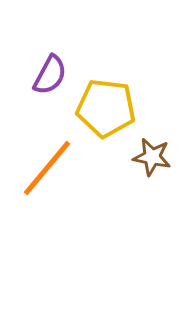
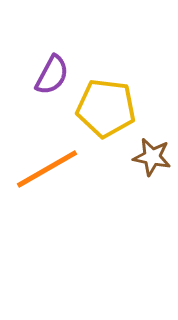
purple semicircle: moved 2 px right
orange line: moved 1 px down; rotated 20 degrees clockwise
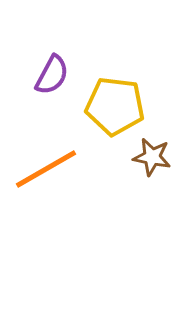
yellow pentagon: moved 9 px right, 2 px up
orange line: moved 1 px left
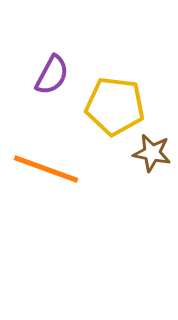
brown star: moved 4 px up
orange line: rotated 50 degrees clockwise
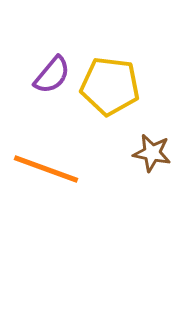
purple semicircle: rotated 12 degrees clockwise
yellow pentagon: moved 5 px left, 20 px up
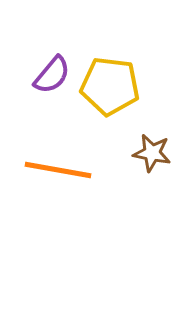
orange line: moved 12 px right, 1 px down; rotated 10 degrees counterclockwise
